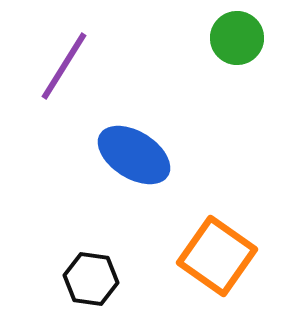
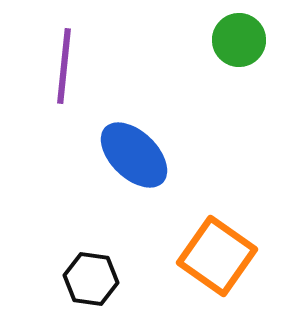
green circle: moved 2 px right, 2 px down
purple line: rotated 26 degrees counterclockwise
blue ellipse: rotated 12 degrees clockwise
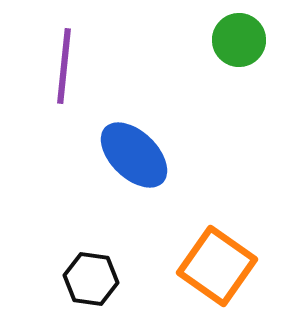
orange square: moved 10 px down
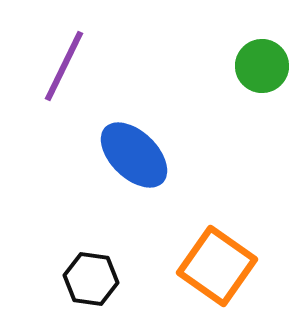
green circle: moved 23 px right, 26 px down
purple line: rotated 20 degrees clockwise
